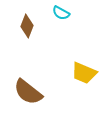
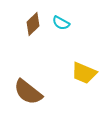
cyan semicircle: moved 10 px down
brown diamond: moved 6 px right, 2 px up; rotated 25 degrees clockwise
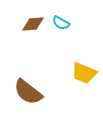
brown diamond: rotated 40 degrees clockwise
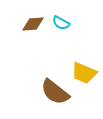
brown semicircle: moved 27 px right
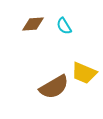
cyan semicircle: moved 3 px right, 3 px down; rotated 30 degrees clockwise
brown semicircle: moved 1 px left, 5 px up; rotated 68 degrees counterclockwise
